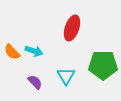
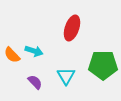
orange semicircle: moved 3 px down
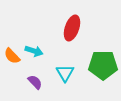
orange semicircle: moved 1 px down
cyan triangle: moved 1 px left, 3 px up
